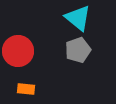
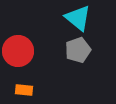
orange rectangle: moved 2 px left, 1 px down
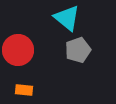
cyan triangle: moved 11 px left
red circle: moved 1 px up
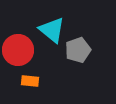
cyan triangle: moved 15 px left, 12 px down
orange rectangle: moved 6 px right, 9 px up
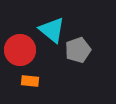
red circle: moved 2 px right
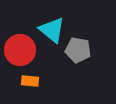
gray pentagon: rotated 30 degrees clockwise
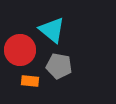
gray pentagon: moved 19 px left, 16 px down
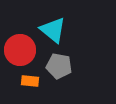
cyan triangle: moved 1 px right
